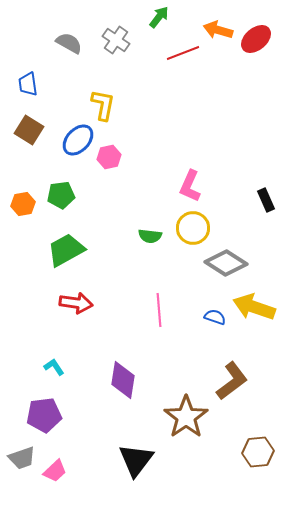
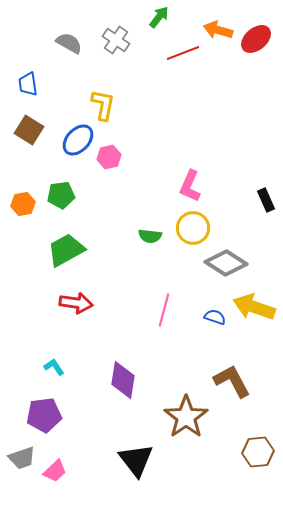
pink line: moved 5 px right; rotated 20 degrees clockwise
brown L-shape: rotated 81 degrees counterclockwise
black triangle: rotated 15 degrees counterclockwise
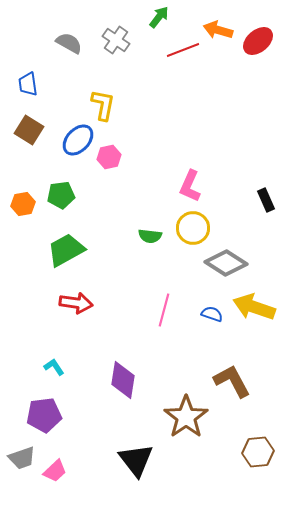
red ellipse: moved 2 px right, 2 px down
red line: moved 3 px up
blue semicircle: moved 3 px left, 3 px up
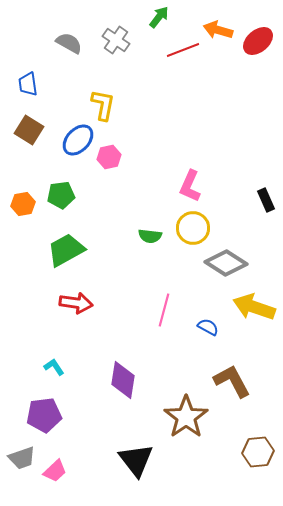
blue semicircle: moved 4 px left, 13 px down; rotated 10 degrees clockwise
